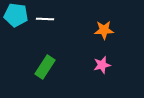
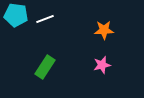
white line: rotated 24 degrees counterclockwise
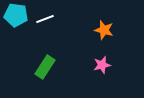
orange star: rotated 18 degrees clockwise
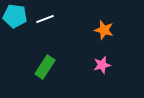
cyan pentagon: moved 1 px left, 1 px down
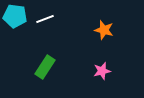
pink star: moved 6 px down
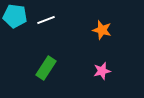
white line: moved 1 px right, 1 px down
orange star: moved 2 px left
green rectangle: moved 1 px right, 1 px down
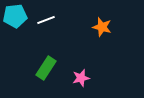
cyan pentagon: rotated 15 degrees counterclockwise
orange star: moved 3 px up
pink star: moved 21 px left, 7 px down
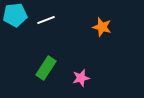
cyan pentagon: moved 1 px up
